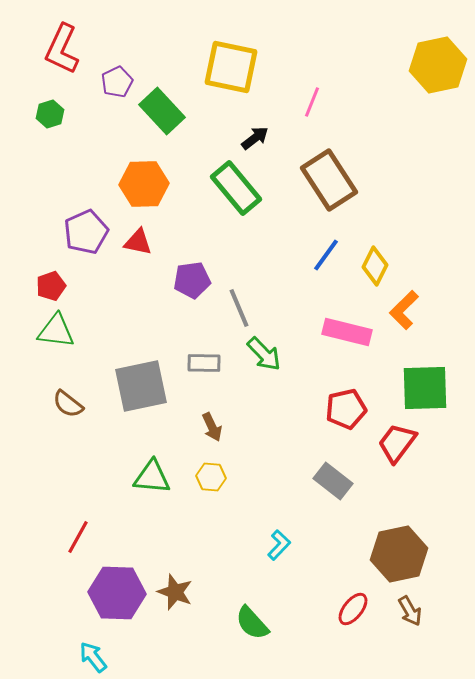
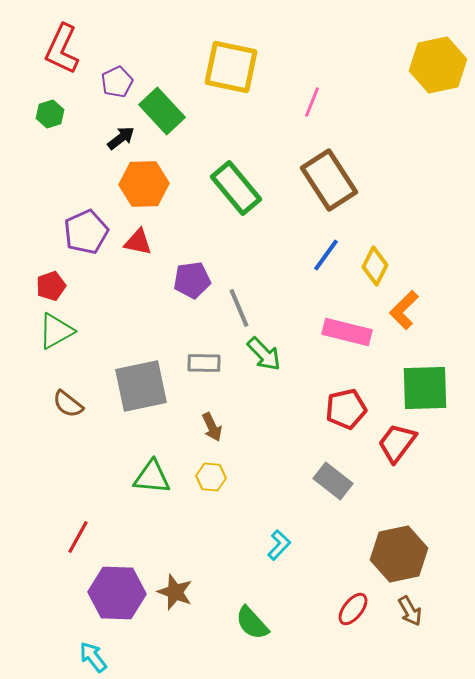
black arrow at (255, 138): moved 134 px left
green triangle at (56, 331): rotated 36 degrees counterclockwise
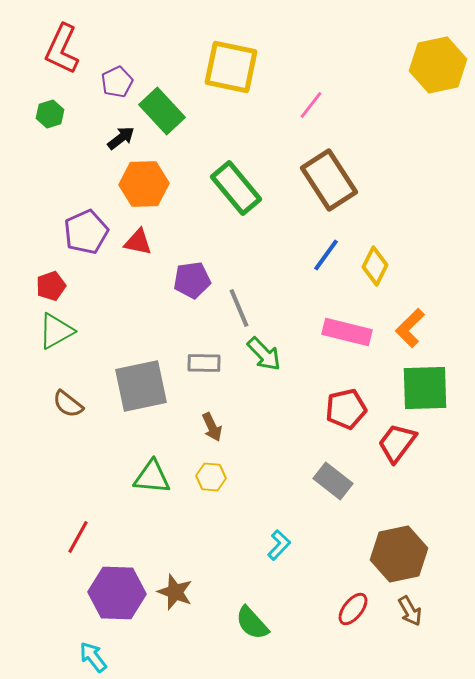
pink line at (312, 102): moved 1 px left, 3 px down; rotated 16 degrees clockwise
orange L-shape at (404, 310): moved 6 px right, 18 px down
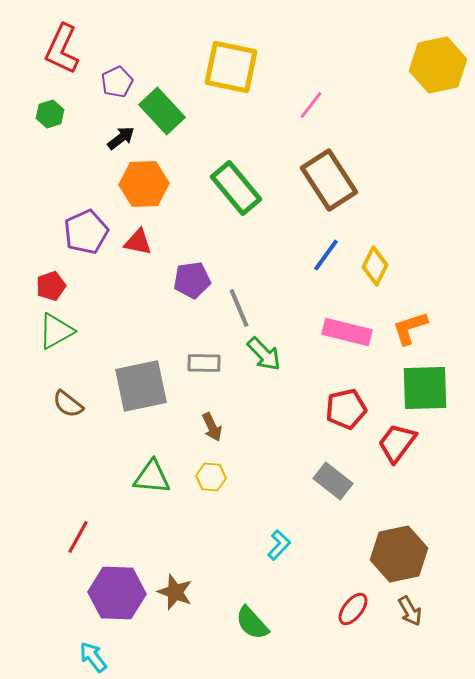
orange L-shape at (410, 328): rotated 27 degrees clockwise
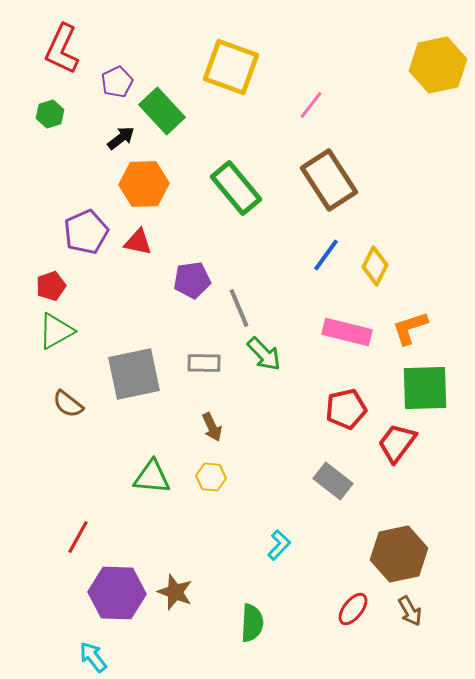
yellow square at (231, 67): rotated 8 degrees clockwise
gray square at (141, 386): moved 7 px left, 12 px up
green semicircle at (252, 623): rotated 135 degrees counterclockwise
